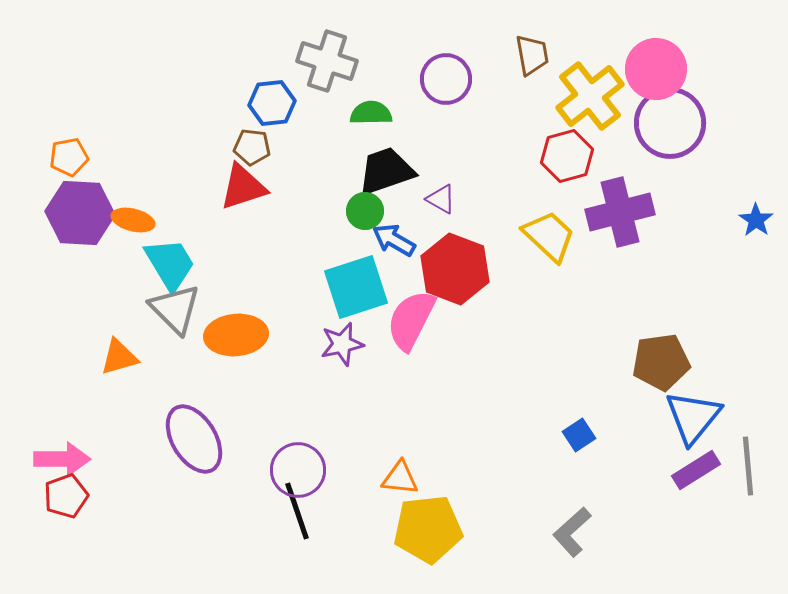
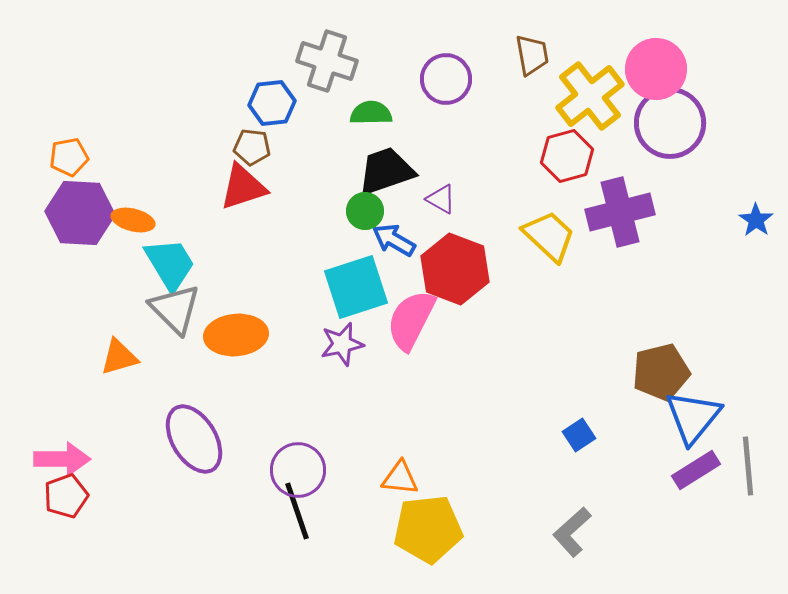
brown pentagon at (661, 362): moved 10 px down; rotated 6 degrees counterclockwise
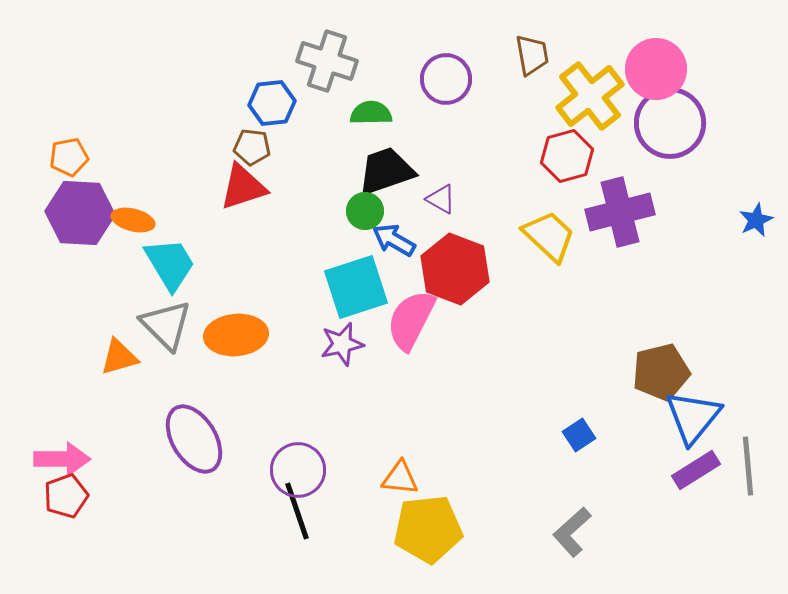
blue star at (756, 220): rotated 12 degrees clockwise
gray triangle at (175, 309): moved 9 px left, 16 px down
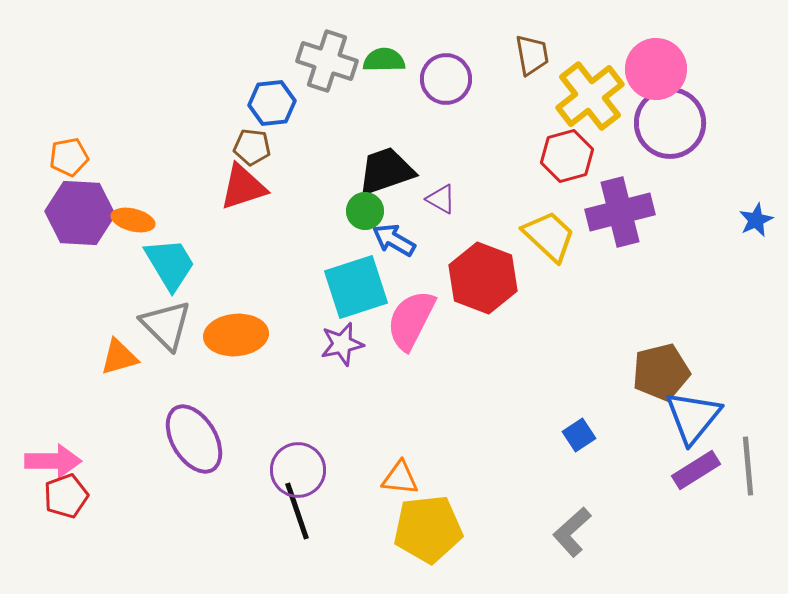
green semicircle at (371, 113): moved 13 px right, 53 px up
red hexagon at (455, 269): moved 28 px right, 9 px down
pink arrow at (62, 459): moved 9 px left, 2 px down
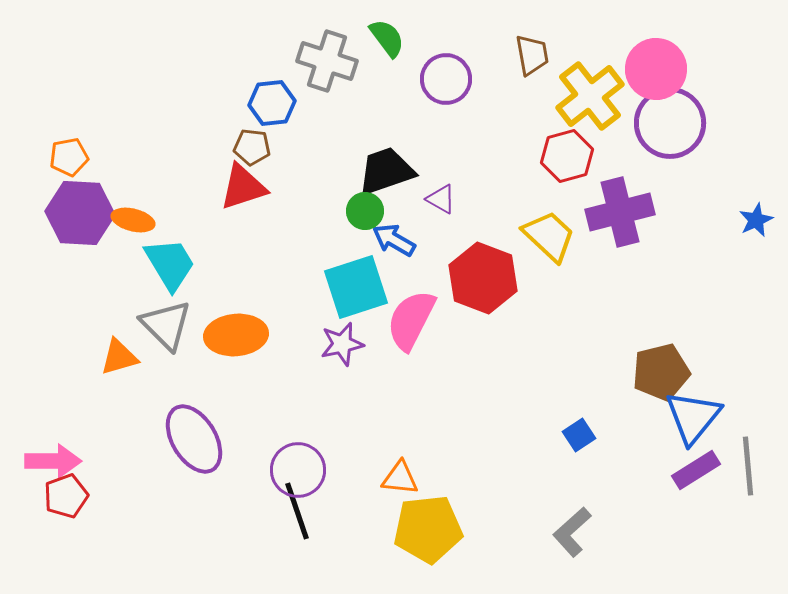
green semicircle at (384, 60): moved 3 px right, 22 px up; rotated 54 degrees clockwise
